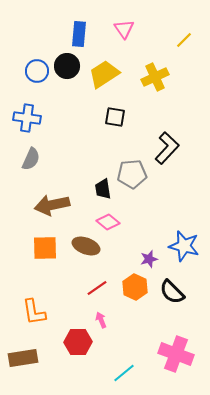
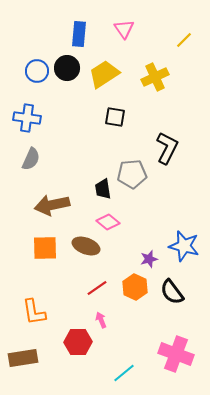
black circle: moved 2 px down
black L-shape: rotated 16 degrees counterclockwise
black semicircle: rotated 8 degrees clockwise
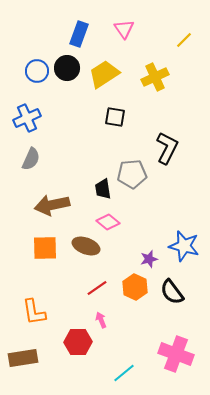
blue rectangle: rotated 15 degrees clockwise
blue cross: rotated 32 degrees counterclockwise
